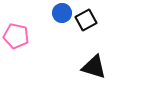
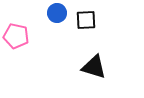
blue circle: moved 5 px left
black square: rotated 25 degrees clockwise
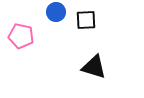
blue circle: moved 1 px left, 1 px up
pink pentagon: moved 5 px right
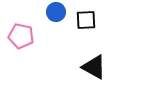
black triangle: rotated 12 degrees clockwise
